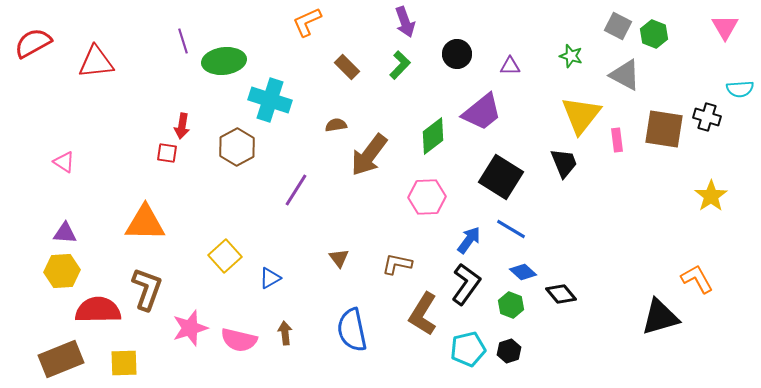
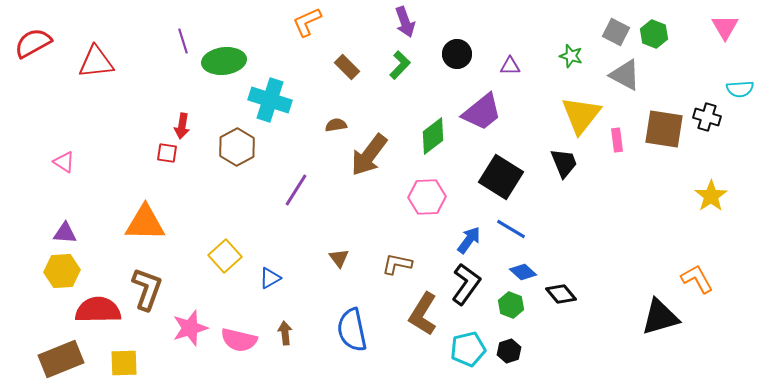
gray square at (618, 26): moved 2 px left, 6 px down
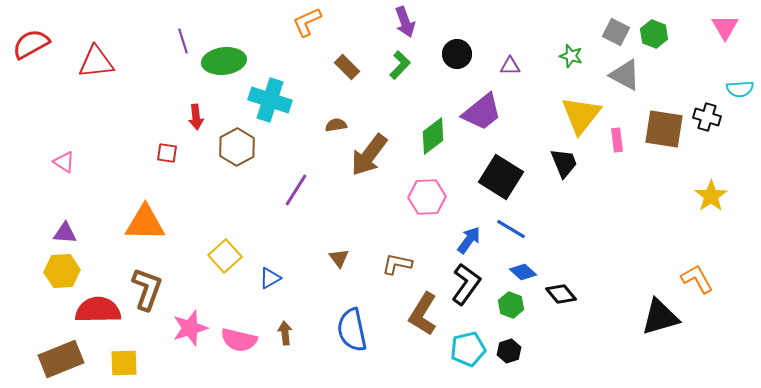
red semicircle at (33, 43): moved 2 px left, 1 px down
red arrow at (182, 126): moved 14 px right, 9 px up; rotated 15 degrees counterclockwise
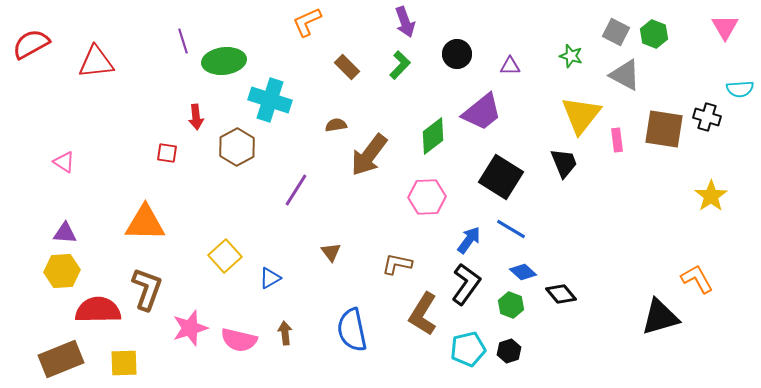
brown triangle at (339, 258): moved 8 px left, 6 px up
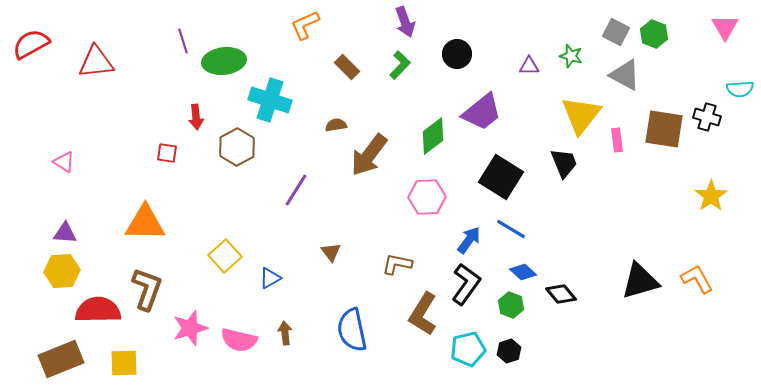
orange L-shape at (307, 22): moved 2 px left, 3 px down
purple triangle at (510, 66): moved 19 px right
black triangle at (660, 317): moved 20 px left, 36 px up
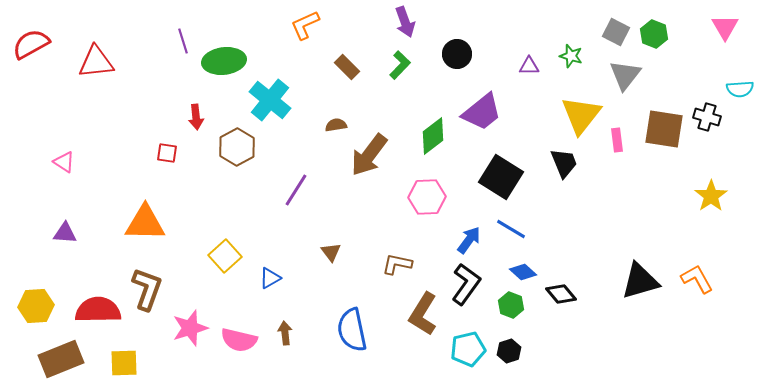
gray triangle at (625, 75): rotated 40 degrees clockwise
cyan cross at (270, 100): rotated 21 degrees clockwise
yellow hexagon at (62, 271): moved 26 px left, 35 px down
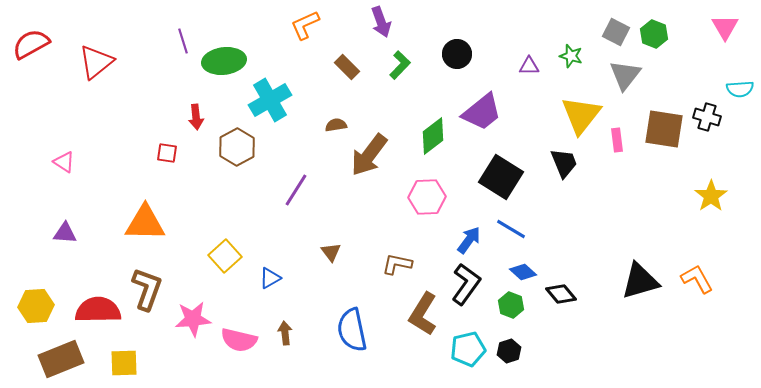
purple arrow at (405, 22): moved 24 px left
red triangle at (96, 62): rotated 33 degrees counterclockwise
cyan cross at (270, 100): rotated 21 degrees clockwise
pink star at (190, 328): moved 3 px right, 9 px up; rotated 12 degrees clockwise
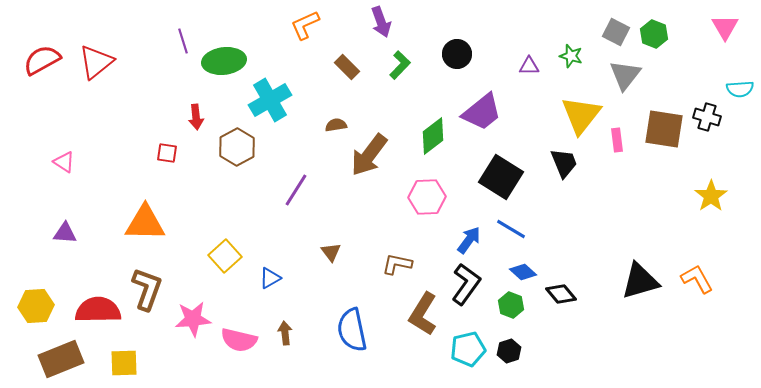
red semicircle at (31, 44): moved 11 px right, 16 px down
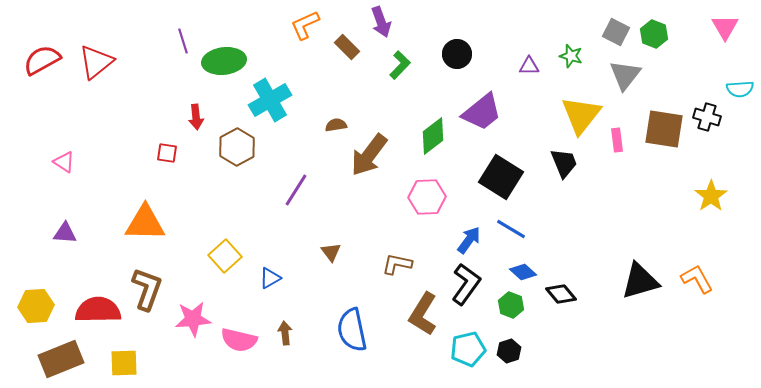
brown rectangle at (347, 67): moved 20 px up
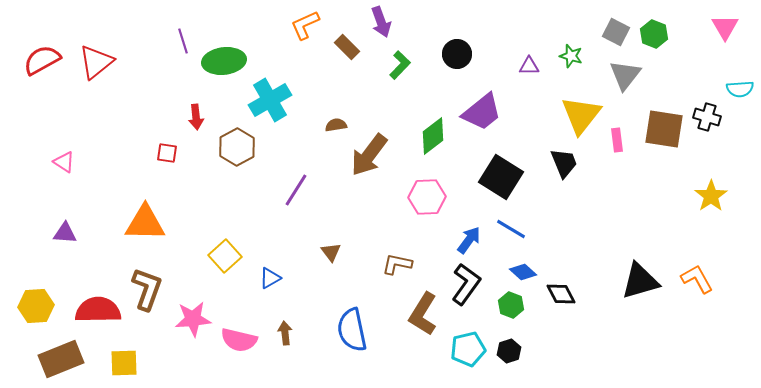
black diamond at (561, 294): rotated 12 degrees clockwise
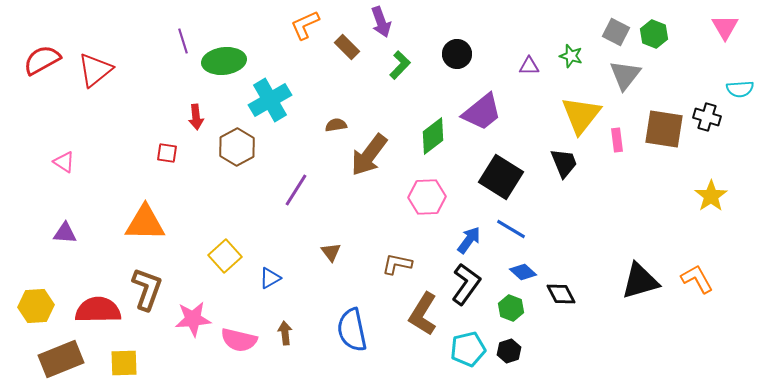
red triangle at (96, 62): moved 1 px left, 8 px down
green hexagon at (511, 305): moved 3 px down
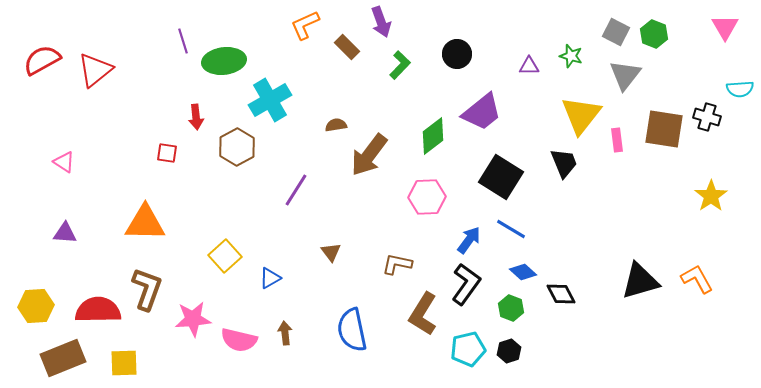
brown rectangle at (61, 359): moved 2 px right, 1 px up
